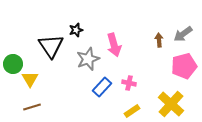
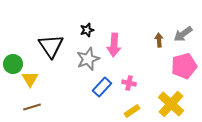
black star: moved 11 px right
pink arrow: rotated 20 degrees clockwise
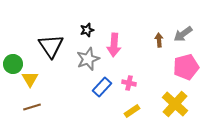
pink pentagon: moved 2 px right, 1 px down
yellow cross: moved 4 px right
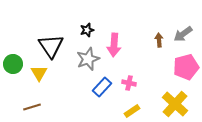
yellow triangle: moved 9 px right, 6 px up
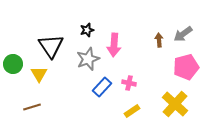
yellow triangle: moved 1 px down
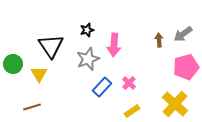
pink cross: rotated 32 degrees clockwise
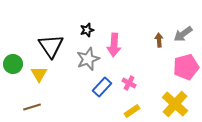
pink cross: rotated 16 degrees counterclockwise
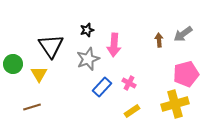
pink pentagon: moved 7 px down
yellow cross: rotated 32 degrees clockwise
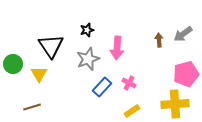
pink arrow: moved 3 px right, 3 px down
yellow cross: rotated 12 degrees clockwise
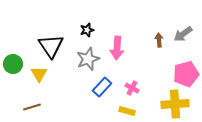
pink cross: moved 3 px right, 5 px down
yellow rectangle: moved 5 px left; rotated 49 degrees clockwise
